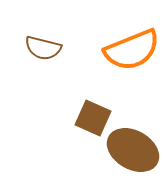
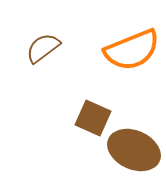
brown semicircle: rotated 129 degrees clockwise
brown ellipse: moved 1 px right; rotated 6 degrees counterclockwise
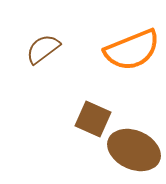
brown semicircle: moved 1 px down
brown square: moved 1 px down
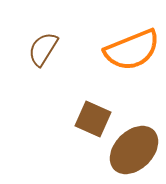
brown semicircle: rotated 21 degrees counterclockwise
brown ellipse: rotated 69 degrees counterclockwise
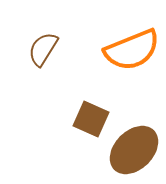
brown square: moved 2 px left
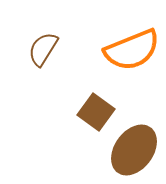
brown square: moved 5 px right, 7 px up; rotated 12 degrees clockwise
brown ellipse: rotated 9 degrees counterclockwise
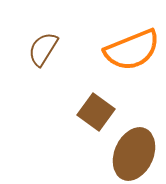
brown ellipse: moved 4 px down; rotated 12 degrees counterclockwise
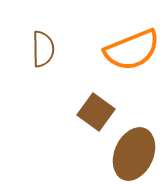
brown semicircle: rotated 147 degrees clockwise
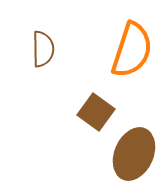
orange semicircle: rotated 50 degrees counterclockwise
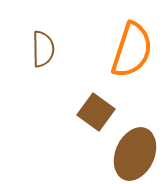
brown ellipse: moved 1 px right
